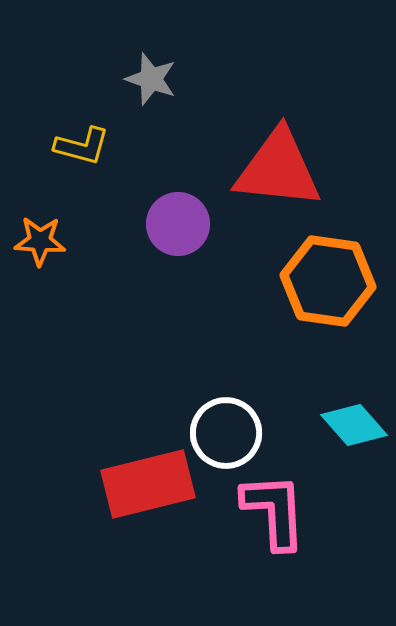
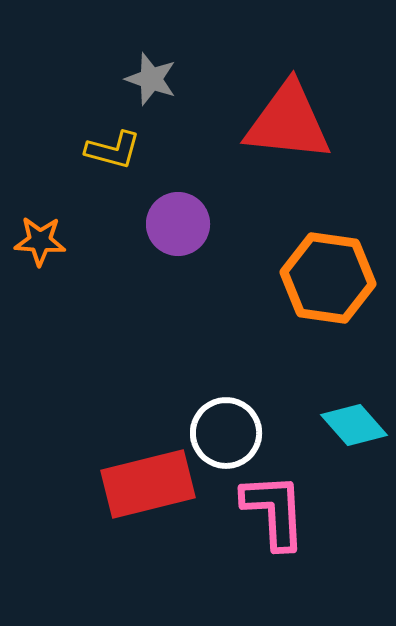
yellow L-shape: moved 31 px right, 4 px down
red triangle: moved 10 px right, 47 px up
orange hexagon: moved 3 px up
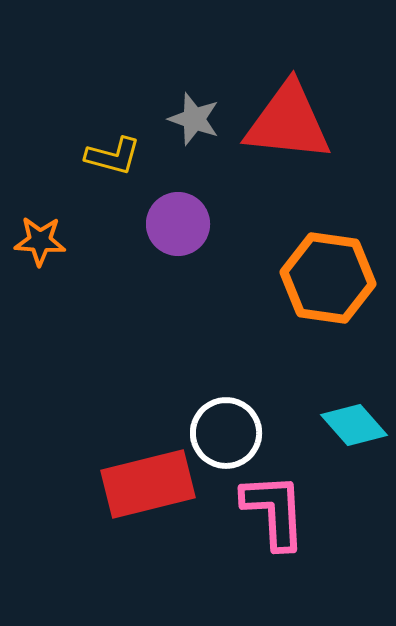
gray star: moved 43 px right, 40 px down
yellow L-shape: moved 6 px down
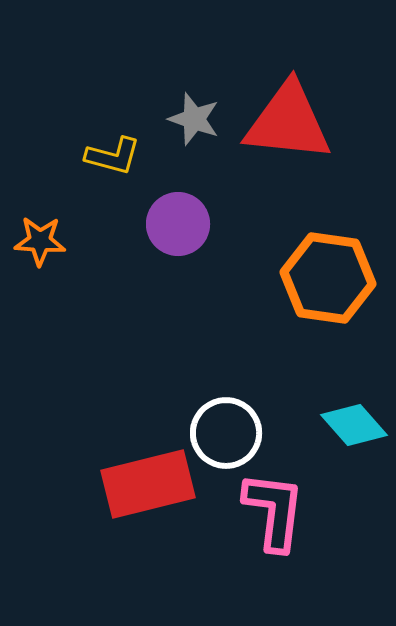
pink L-shape: rotated 10 degrees clockwise
